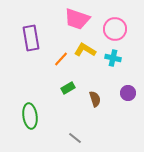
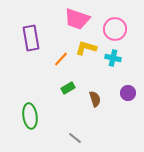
yellow L-shape: moved 1 px right, 2 px up; rotated 15 degrees counterclockwise
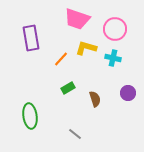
gray line: moved 4 px up
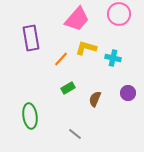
pink trapezoid: rotated 68 degrees counterclockwise
pink circle: moved 4 px right, 15 px up
brown semicircle: rotated 140 degrees counterclockwise
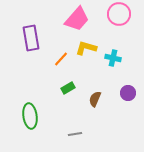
gray line: rotated 48 degrees counterclockwise
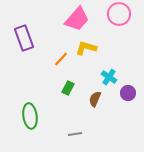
purple rectangle: moved 7 px left; rotated 10 degrees counterclockwise
cyan cross: moved 4 px left, 19 px down; rotated 21 degrees clockwise
green rectangle: rotated 32 degrees counterclockwise
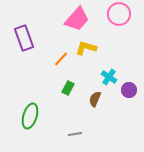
purple circle: moved 1 px right, 3 px up
green ellipse: rotated 25 degrees clockwise
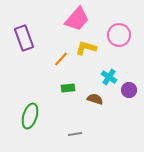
pink circle: moved 21 px down
green rectangle: rotated 56 degrees clockwise
brown semicircle: rotated 84 degrees clockwise
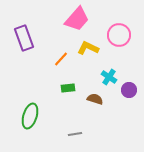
yellow L-shape: moved 2 px right; rotated 10 degrees clockwise
